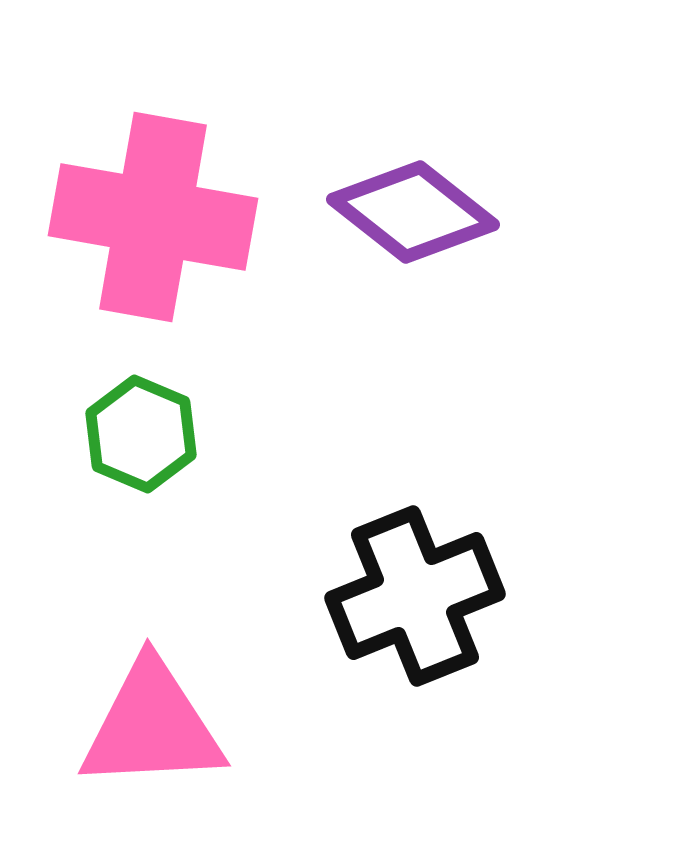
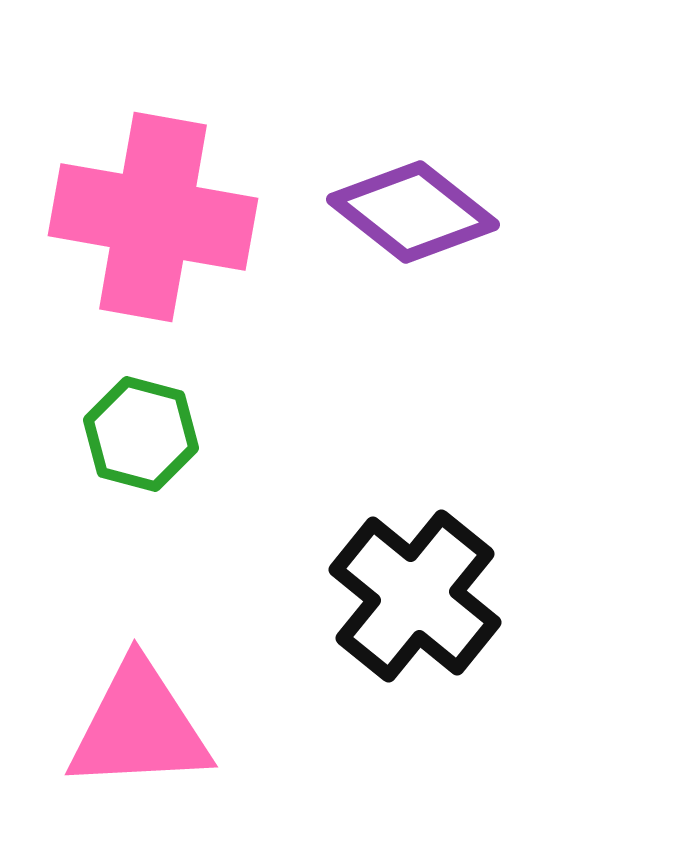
green hexagon: rotated 8 degrees counterclockwise
black cross: rotated 29 degrees counterclockwise
pink triangle: moved 13 px left, 1 px down
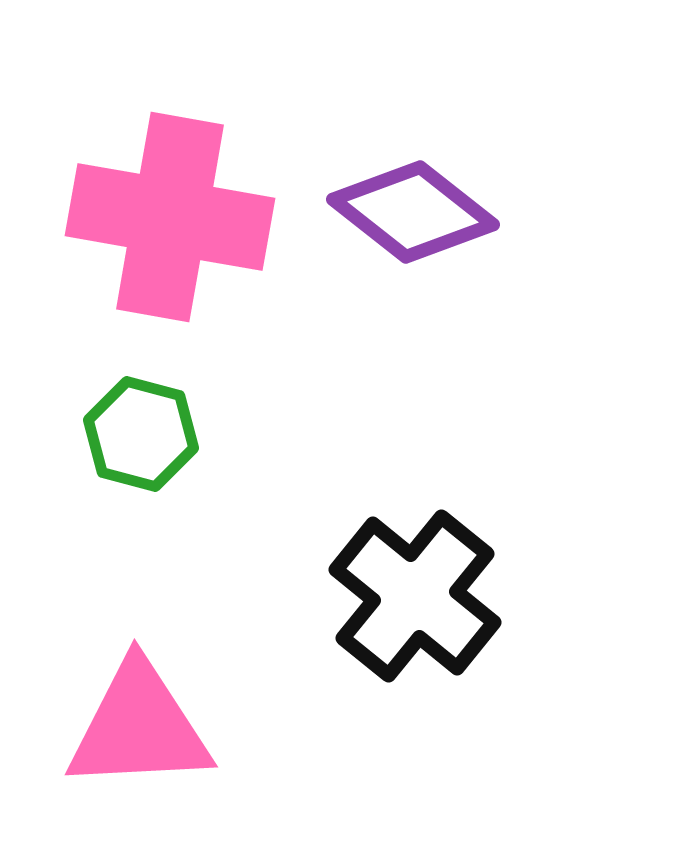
pink cross: moved 17 px right
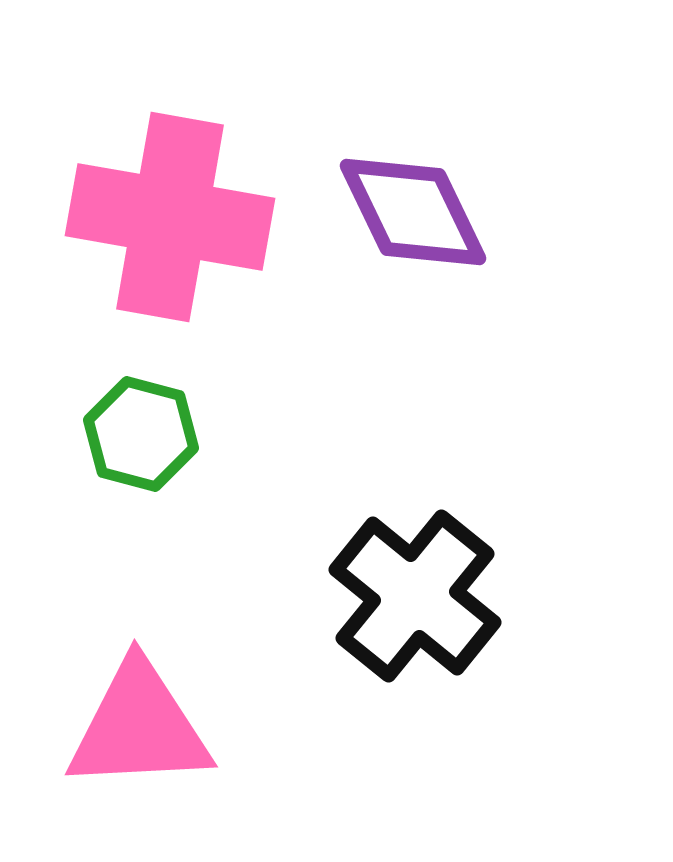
purple diamond: rotated 26 degrees clockwise
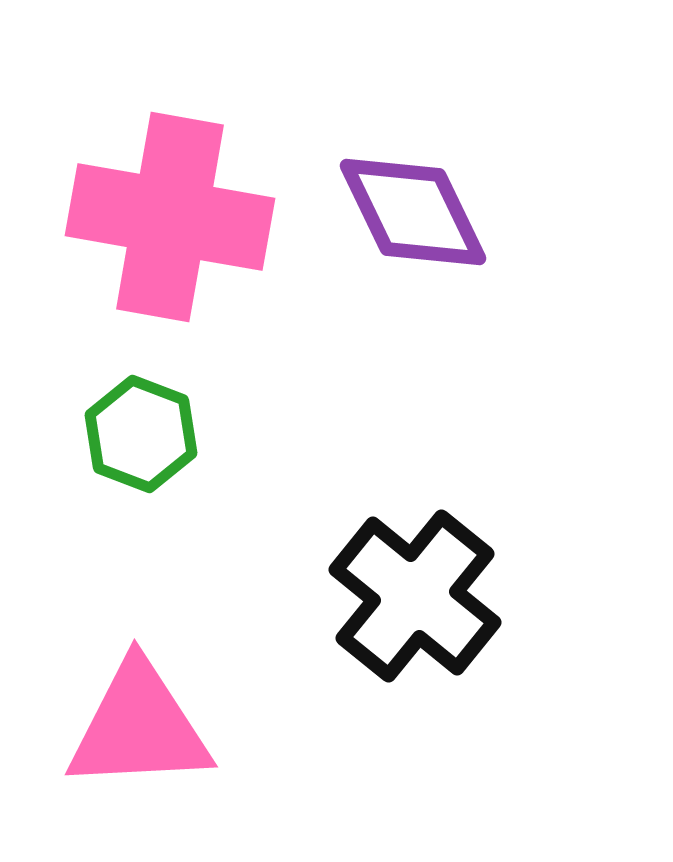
green hexagon: rotated 6 degrees clockwise
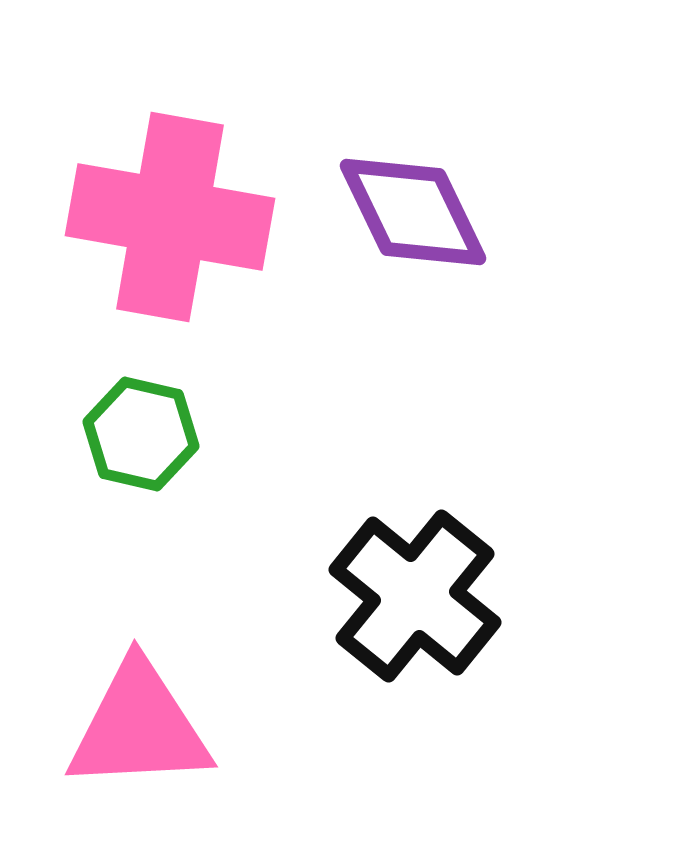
green hexagon: rotated 8 degrees counterclockwise
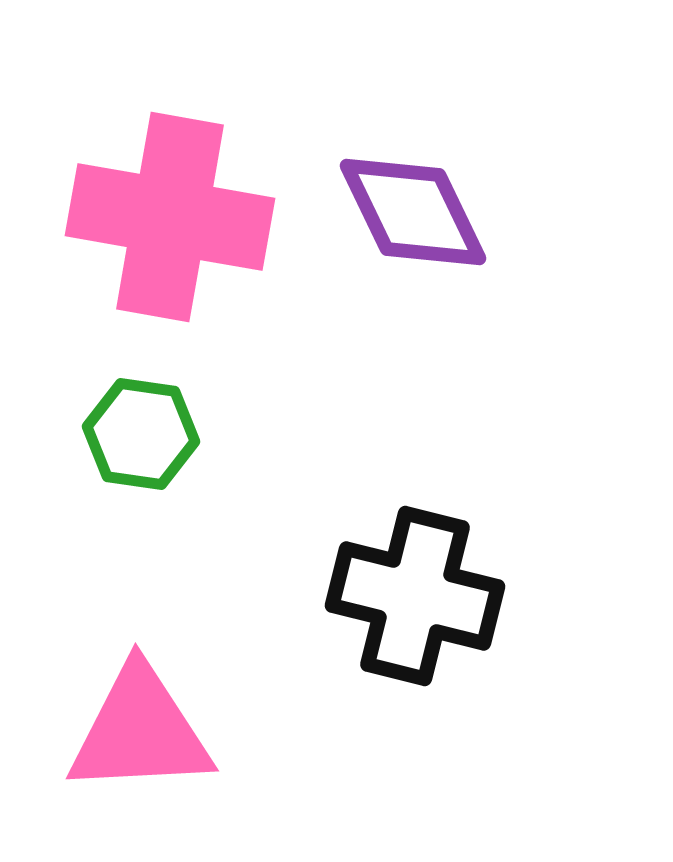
green hexagon: rotated 5 degrees counterclockwise
black cross: rotated 25 degrees counterclockwise
pink triangle: moved 1 px right, 4 px down
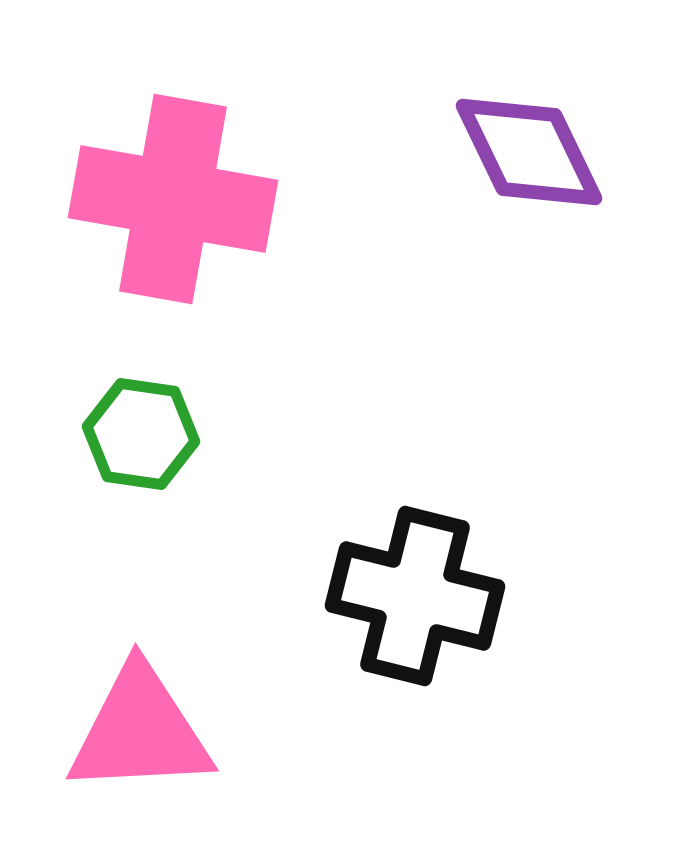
purple diamond: moved 116 px right, 60 px up
pink cross: moved 3 px right, 18 px up
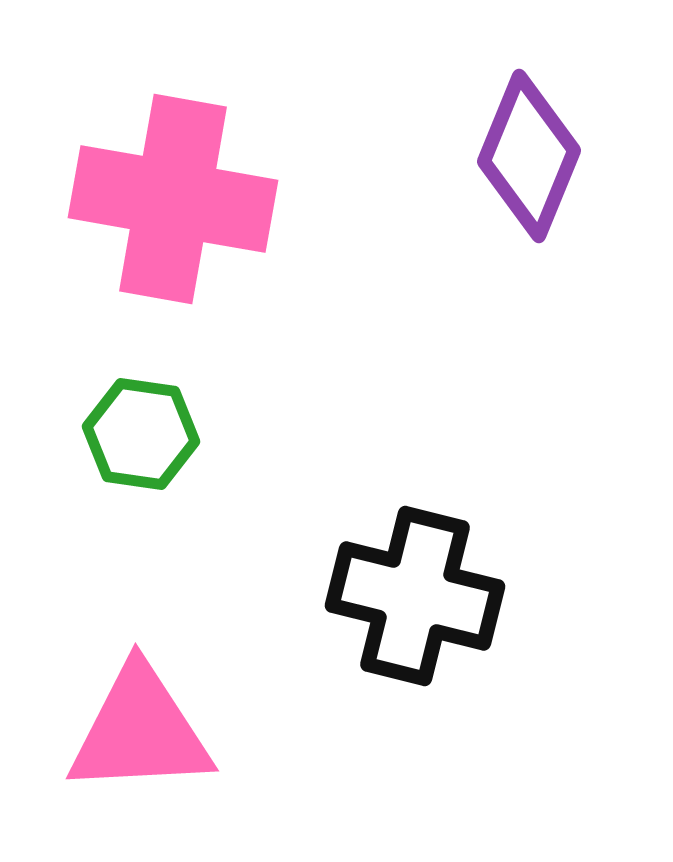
purple diamond: moved 4 px down; rotated 48 degrees clockwise
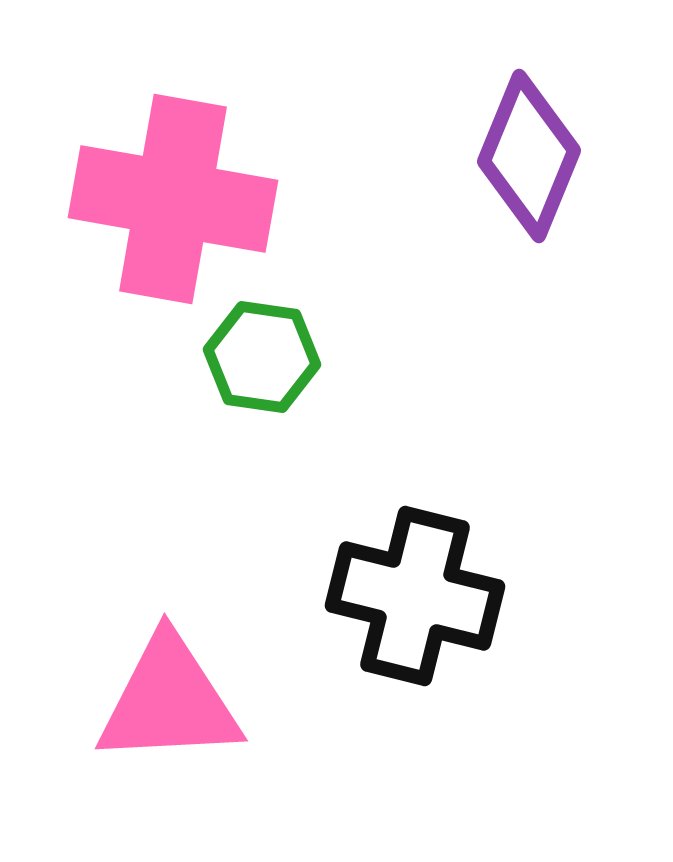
green hexagon: moved 121 px right, 77 px up
pink triangle: moved 29 px right, 30 px up
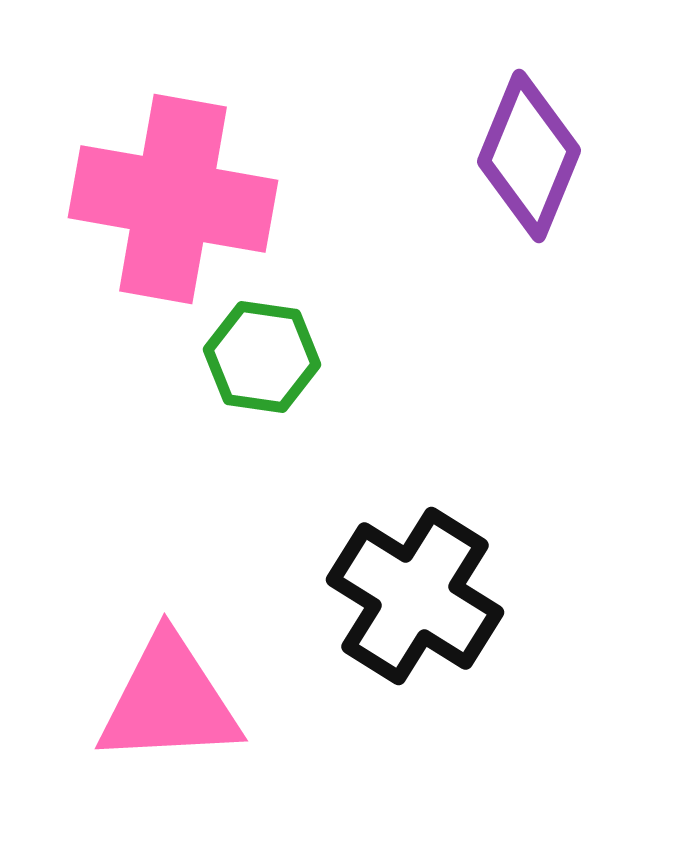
black cross: rotated 18 degrees clockwise
